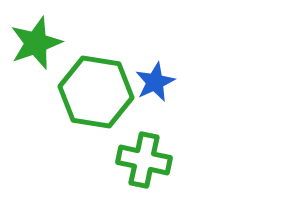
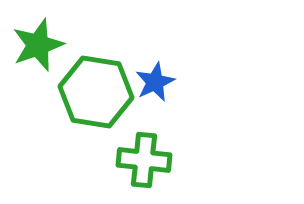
green star: moved 2 px right, 2 px down
green cross: rotated 6 degrees counterclockwise
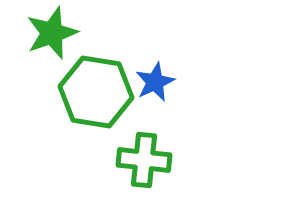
green star: moved 14 px right, 12 px up
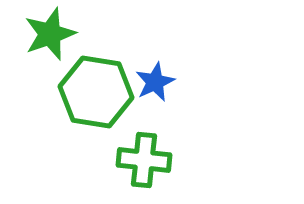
green star: moved 2 px left, 1 px down
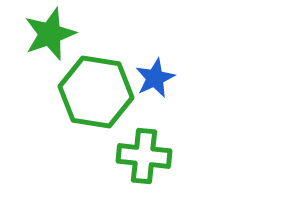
blue star: moved 4 px up
green cross: moved 4 px up
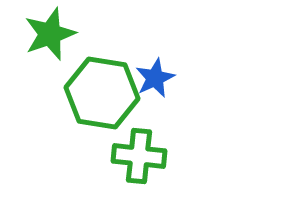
green hexagon: moved 6 px right, 1 px down
green cross: moved 5 px left
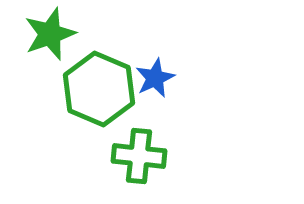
green hexagon: moved 3 px left, 4 px up; rotated 14 degrees clockwise
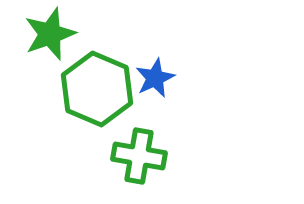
green hexagon: moved 2 px left
green cross: rotated 4 degrees clockwise
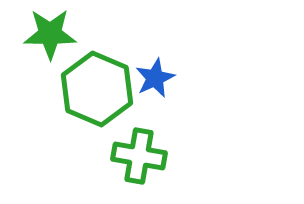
green star: rotated 20 degrees clockwise
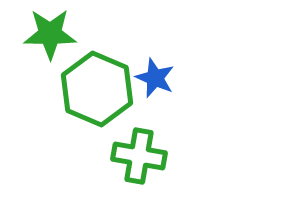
blue star: rotated 24 degrees counterclockwise
